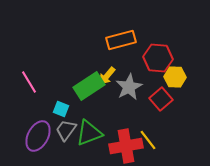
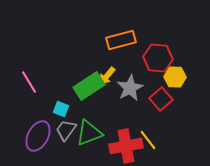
gray star: moved 1 px right, 1 px down
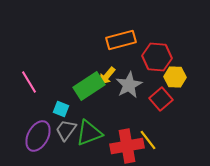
red hexagon: moved 1 px left, 1 px up
gray star: moved 1 px left, 3 px up
red cross: moved 1 px right
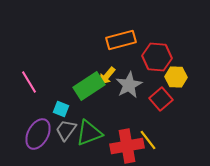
yellow hexagon: moved 1 px right
purple ellipse: moved 2 px up
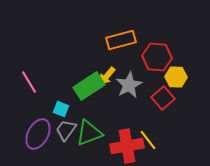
red square: moved 2 px right, 1 px up
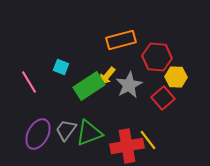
cyan square: moved 42 px up
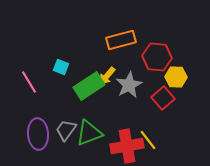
purple ellipse: rotated 32 degrees counterclockwise
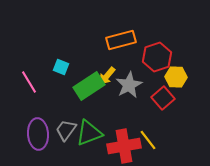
red hexagon: rotated 24 degrees counterclockwise
red cross: moved 3 px left
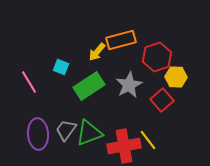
yellow arrow: moved 10 px left, 24 px up
red square: moved 1 px left, 2 px down
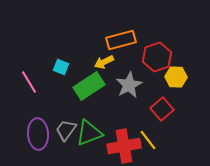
yellow arrow: moved 7 px right, 10 px down; rotated 24 degrees clockwise
red square: moved 9 px down
